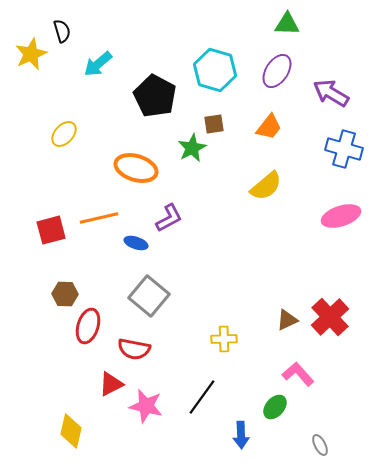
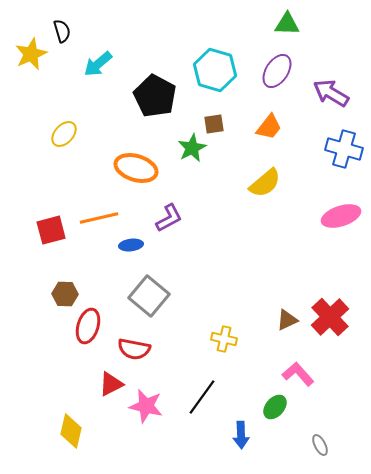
yellow semicircle: moved 1 px left, 3 px up
blue ellipse: moved 5 px left, 2 px down; rotated 25 degrees counterclockwise
yellow cross: rotated 15 degrees clockwise
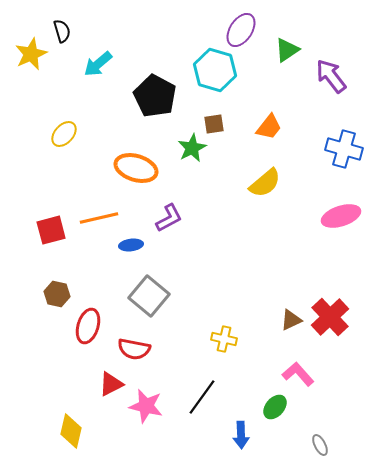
green triangle: moved 26 px down; rotated 36 degrees counterclockwise
purple ellipse: moved 36 px left, 41 px up
purple arrow: moved 17 px up; rotated 21 degrees clockwise
brown hexagon: moved 8 px left; rotated 10 degrees clockwise
brown triangle: moved 4 px right
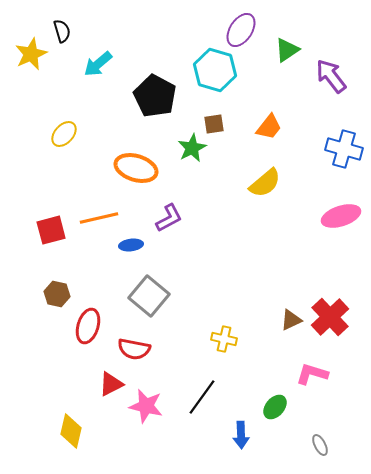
pink L-shape: moved 14 px right; rotated 32 degrees counterclockwise
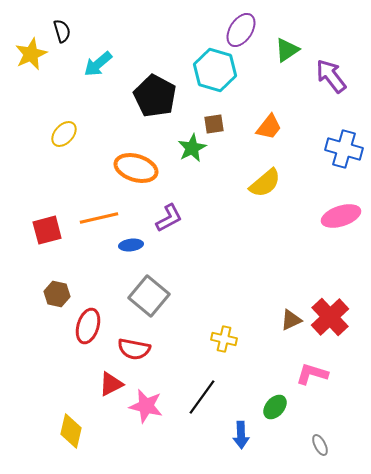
red square: moved 4 px left
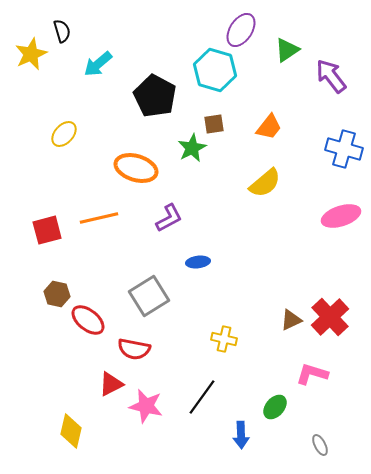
blue ellipse: moved 67 px right, 17 px down
gray square: rotated 18 degrees clockwise
red ellipse: moved 6 px up; rotated 68 degrees counterclockwise
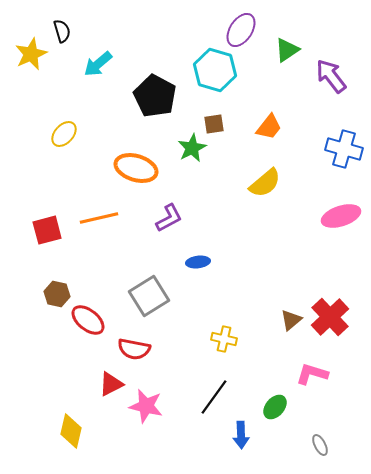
brown triangle: rotated 15 degrees counterclockwise
black line: moved 12 px right
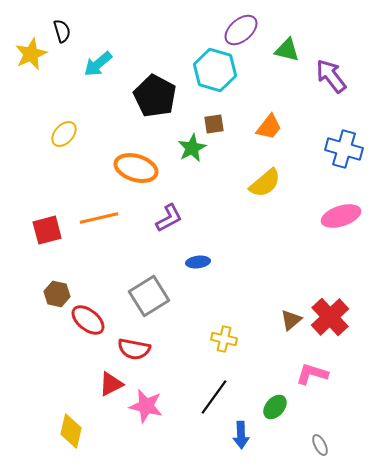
purple ellipse: rotated 16 degrees clockwise
green triangle: rotated 48 degrees clockwise
